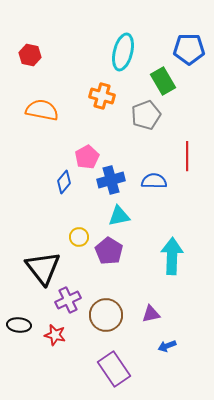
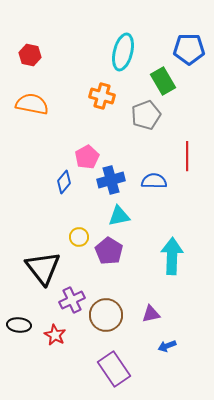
orange semicircle: moved 10 px left, 6 px up
purple cross: moved 4 px right
red star: rotated 15 degrees clockwise
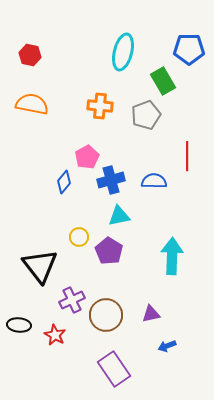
orange cross: moved 2 px left, 10 px down; rotated 10 degrees counterclockwise
black triangle: moved 3 px left, 2 px up
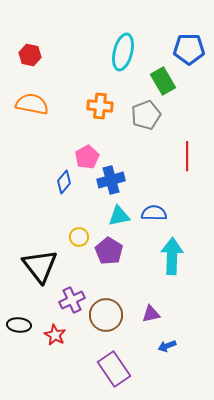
blue semicircle: moved 32 px down
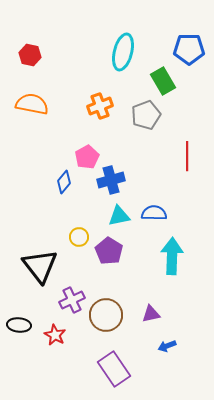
orange cross: rotated 25 degrees counterclockwise
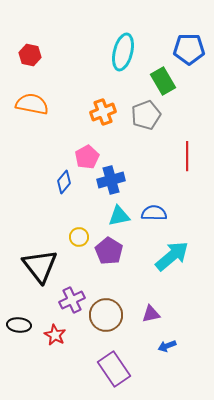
orange cross: moved 3 px right, 6 px down
cyan arrow: rotated 48 degrees clockwise
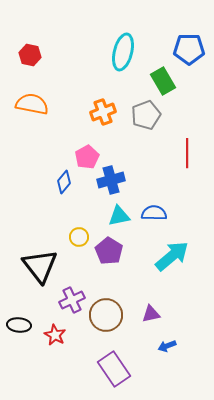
red line: moved 3 px up
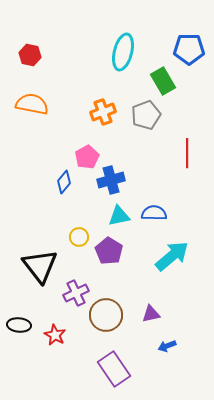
purple cross: moved 4 px right, 7 px up
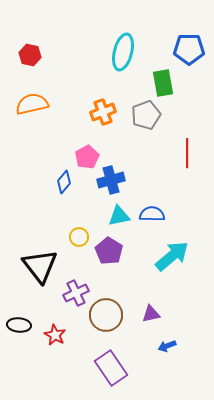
green rectangle: moved 2 px down; rotated 20 degrees clockwise
orange semicircle: rotated 24 degrees counterclockwise
blue semicircle: moved 2 px left, 1 px down
purple rectangle: moved 3 px left, 1 px up
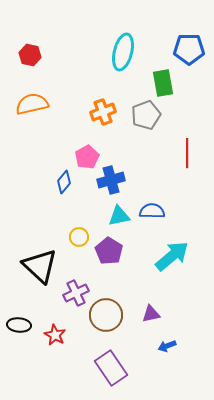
blue semicircle: moved 3 px up
black triangle: rotated 9 degrees counterclockwise
